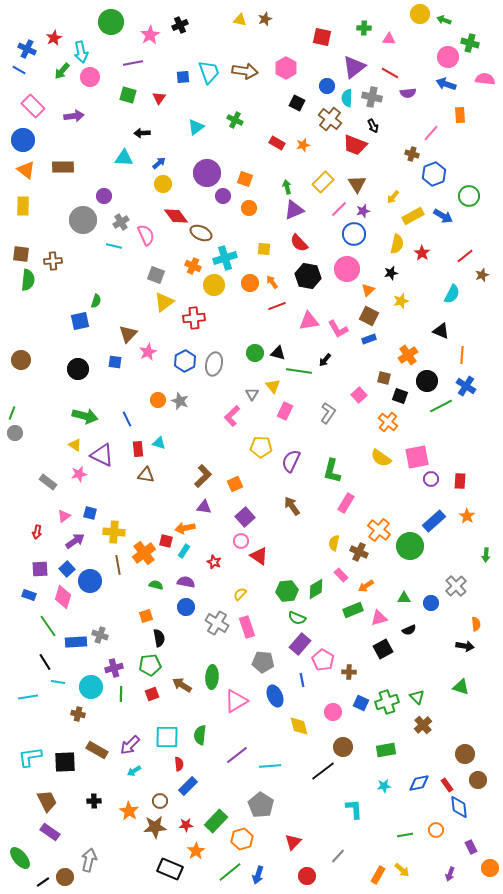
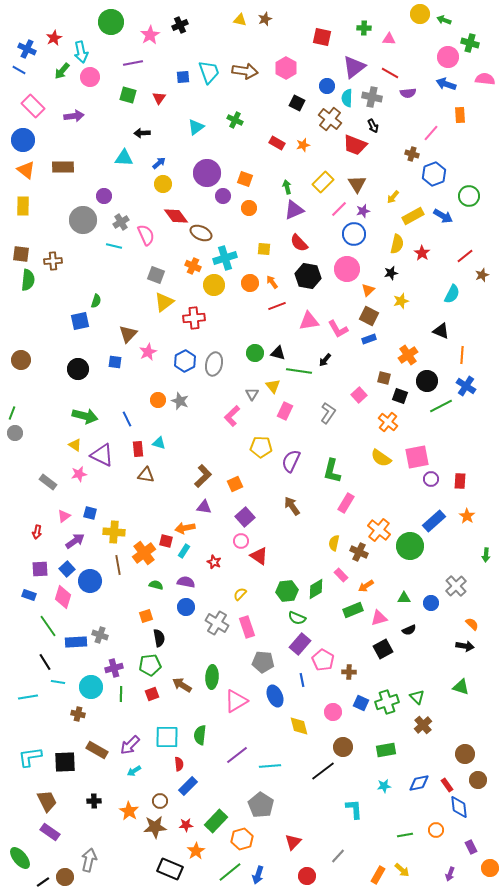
orange semicircle at (476, 624): moved 4 px left; rotated 40 degrees counterclockwise
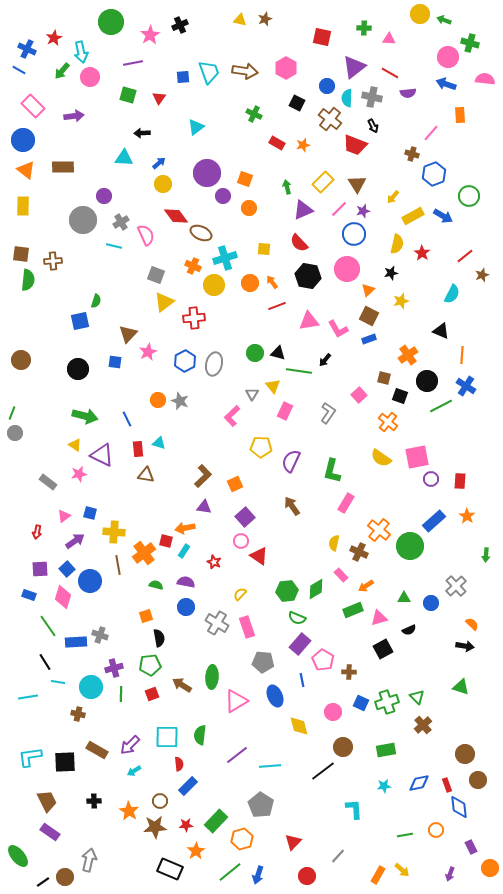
green cross at (235, 120): moved 19 px right, 6 px up
purple triangle at (294, 210): moved 9 px right
red rectangle at (447, 785): rotated 16 degrees clockwise
green ellipse at (20, 858): moved 2 px left, 2 px up
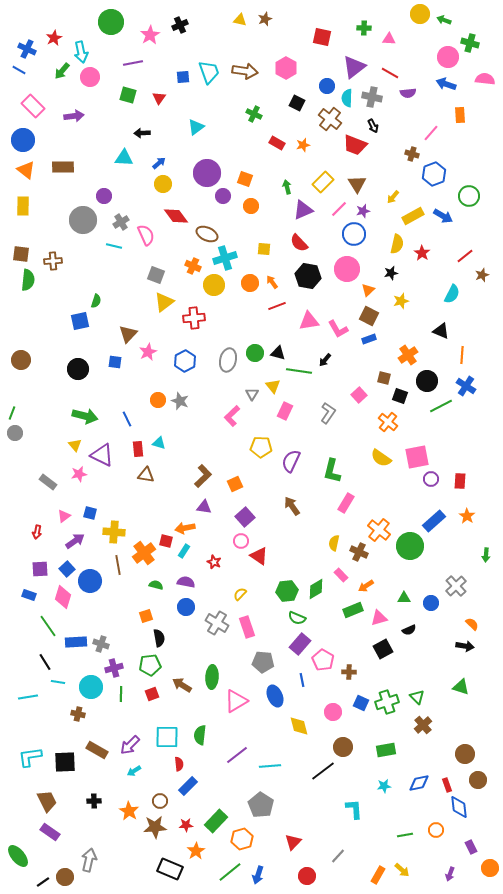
orange circle at (249, 208): moved 2 px right, 2 px up
brown ellipse at (201, 233): moved 6 px right, 1 px down
gray ellipse at (214, 364): moved 14 px right, 4 px up
yellow triangle at (75, 445): rotated 16 degrees clockwise
gray cross at (100, 635): moved 1 px right, 9 px down
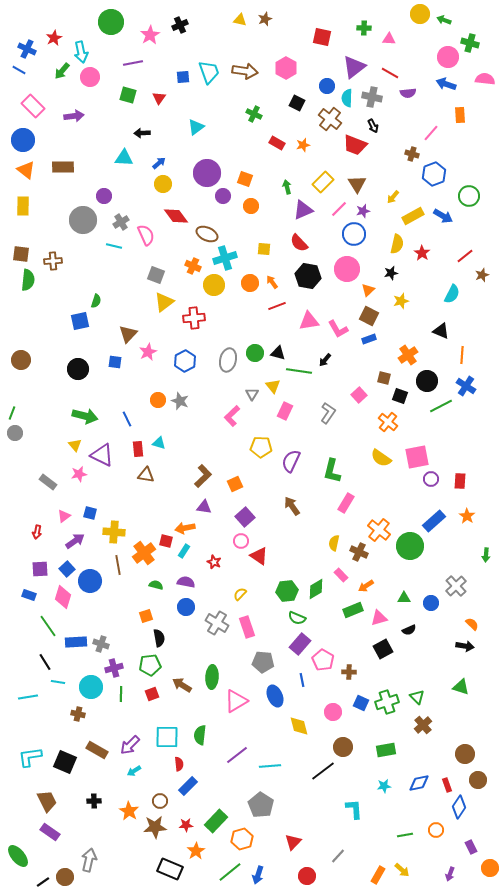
black square at (65, 762): rotated 25 degrees clockwise
blue diamond at (459, 807): rotated 40 degrees clockwise
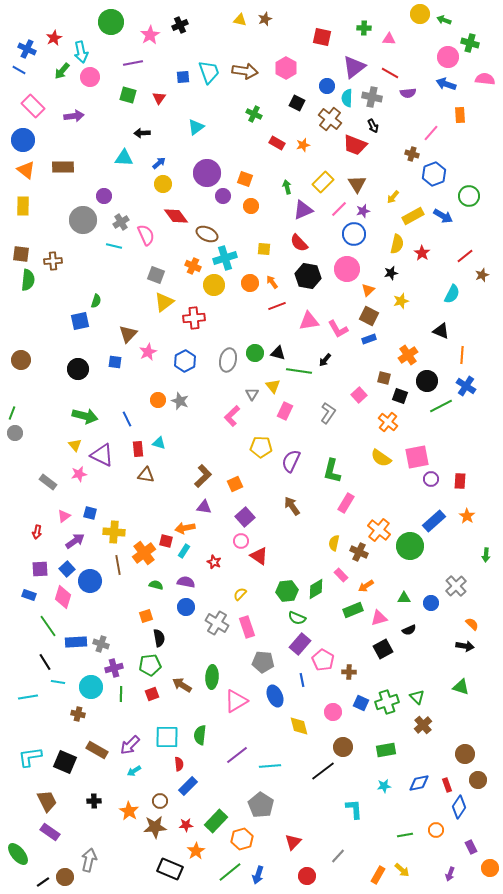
green ellipse at (18, 856): moved 2 px up
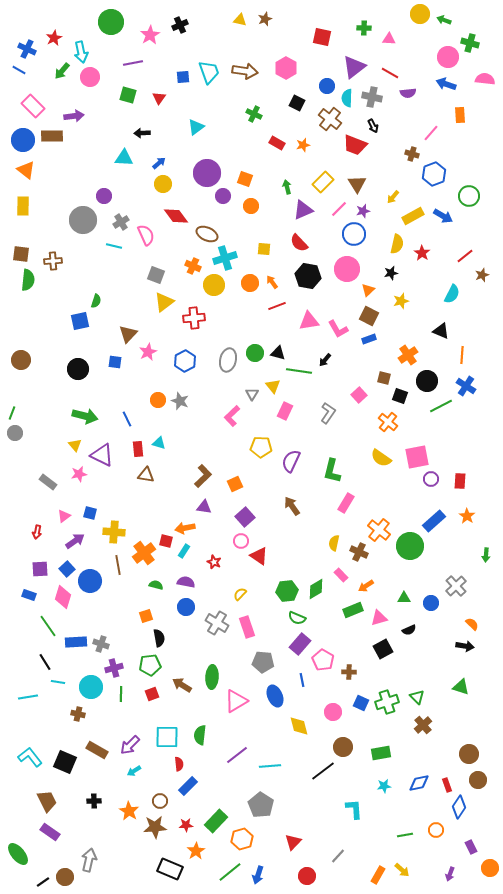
brown rectangle at (63, 167): moved 11 px left, 31 px up
green rectangle at (386, 750): moved 5 px left, 3 px down
brown circle at (465, 754): moved 4 px right
cyan L-shape at (30, 757): rotated 60 degrees clockwise
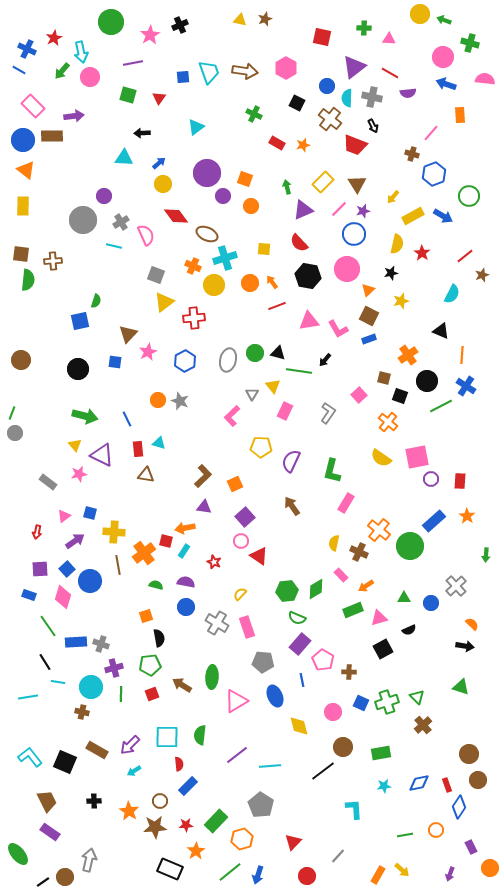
pink circle at (448, 57): moved 5 px left
brown cross at (78, 714): moved 4 px right, 2 px up
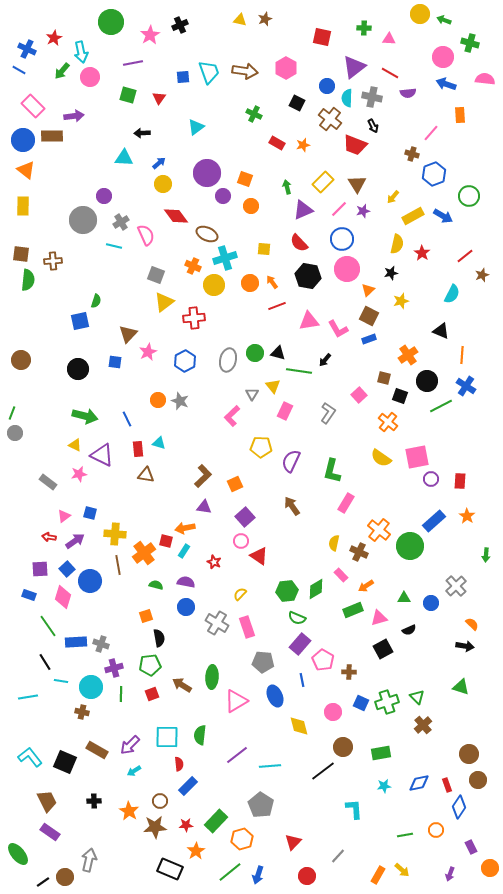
blue circle at (354, 234): moved 12 px left, 5 px down
yellow triangle at (75, 445): rotated 24 degrees counterclockwise
red arrow at (37, 532): moved 12 px right, 5 px down; rotated 88 degrees clockwise
yellow cross at (114, 532): moved 1 px right, 2 px down
cyan line at (58, 682): moved 3 px right, 1 px up
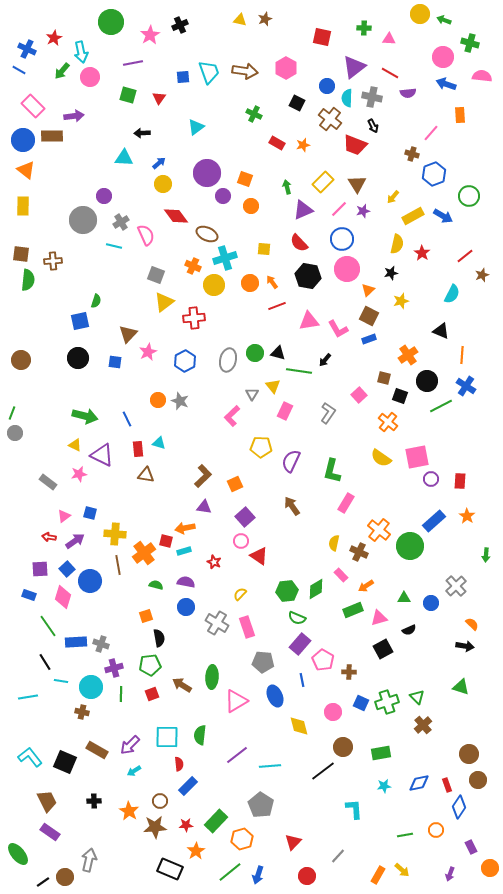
pink semicircle at (485, 79): moved 3 px left, 3 px up
black circle at (78, 369): moved 11 px up
cyan rectangle at (184, 551): rotated 40 degrees clockwise
